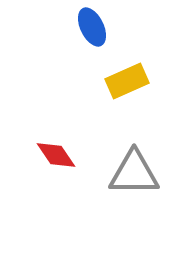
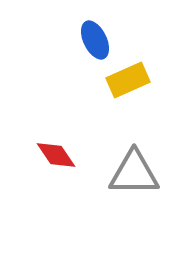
blue ellipse: moved 3 px right, 13 px down
yellow rectangle: moved 1 px right, 1 px up
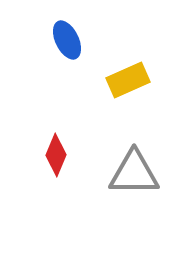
blue ellipse: moved 28 px left
red diamond: rotated 57 degrees clockwise
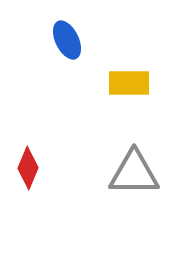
yellow rectangle: moved 1 px right, 3 px down; rotated 24 degrees clockwise
red diamond: moved 28 px left, 13 px down
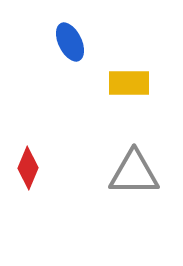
blue ellipse: moved 3 px right, 2 px down
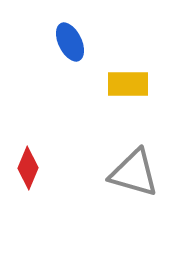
yellow rectangle: moved 1 px left, 1 px down
gray triangle: rotated 16 degrees clockwise
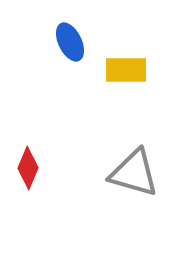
yellow rectangle: moved 2 px left, 14 px up
